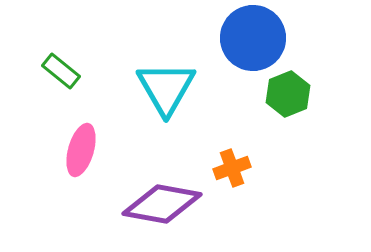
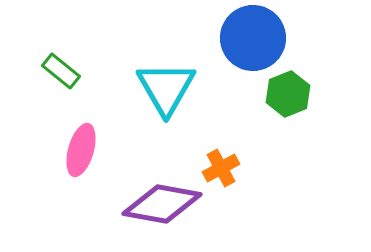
orange cross: moved 11 px left; rotated 9 degrees counterclockwise
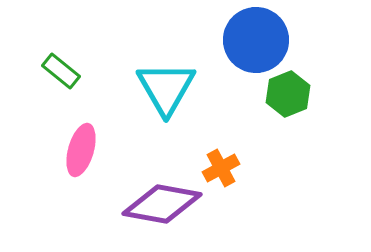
blue circle: moved 3 px right, 2 px down
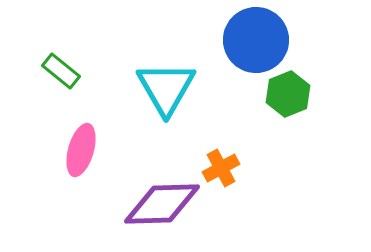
purple diamond: rotated 12 degrees counterclockwise
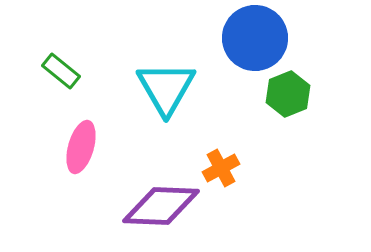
blue circle: moved 1 px left, 2 px up
pink ellipse: moved 3 px up
purple diamond: moved 1 px left, 2 px down; rotated 4 degrees clockwise
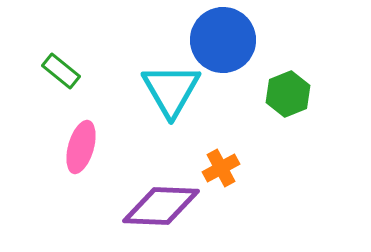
blue circle: moved 32 px left, 2 px down
cyan triangle: moved 5 px right, 2 px down
